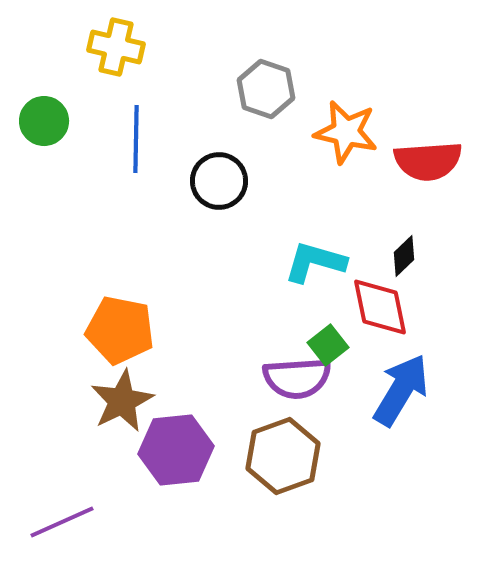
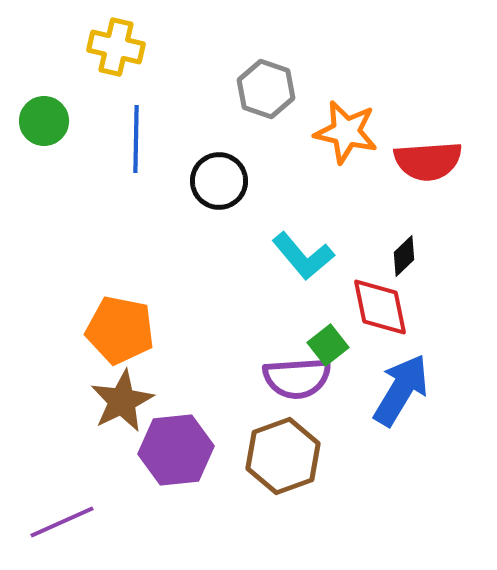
cyan L-shape: moved 12 px left, 6 px up; rotated 146 degrees counterclockwise
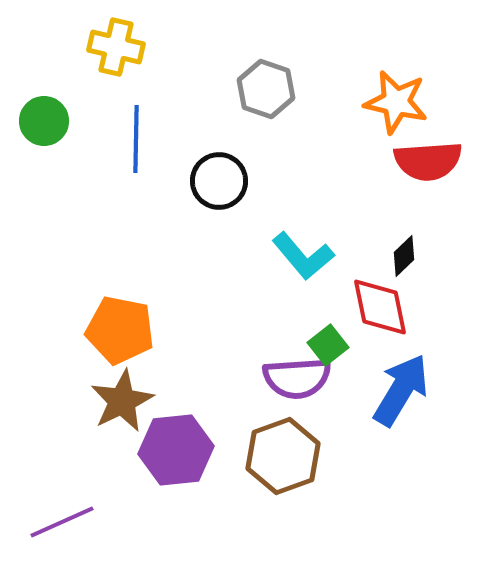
orange star: moved 50 px right, 30 px up
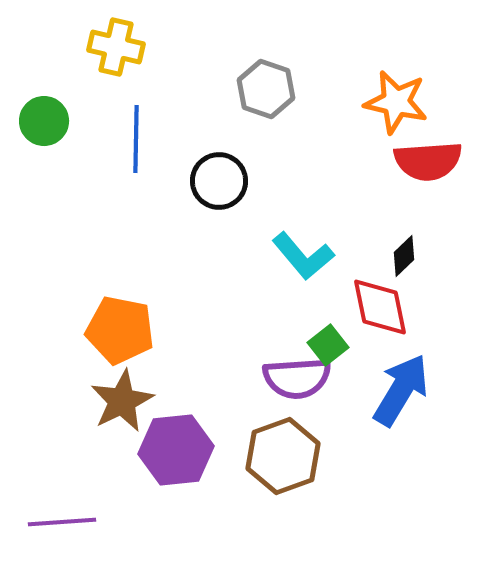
purple line: rotated 20 degrees clockwise
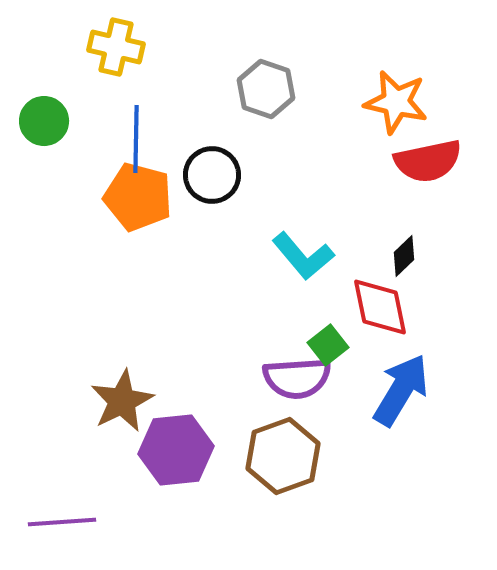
red semicircle: rotated 8 degrees counterclockwise
black circle: moved 7 px left, 6 px up
orange pentagon: moved 18 px right, 133 px up; rotated 4 degrees clockwise
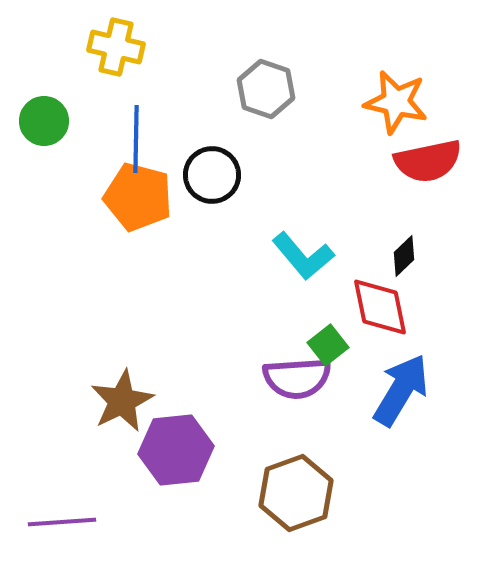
brown hexagon: moved 13 px right, 37 px down
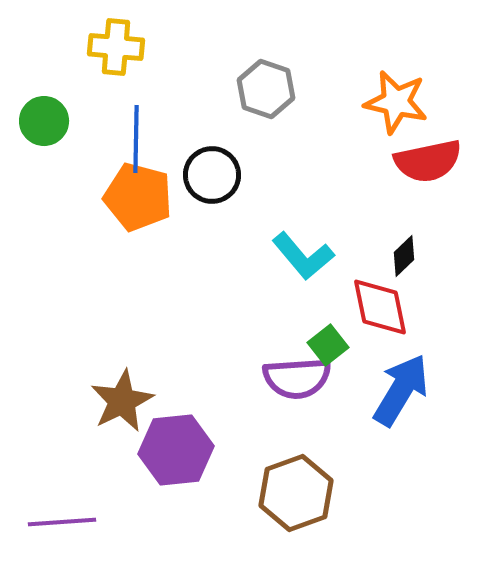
yellow cross: rotated 8 degrees counterclockwise
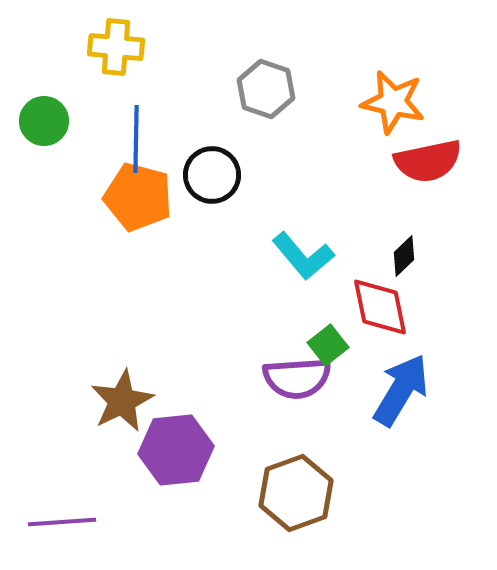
orange star: moved 3 px left
